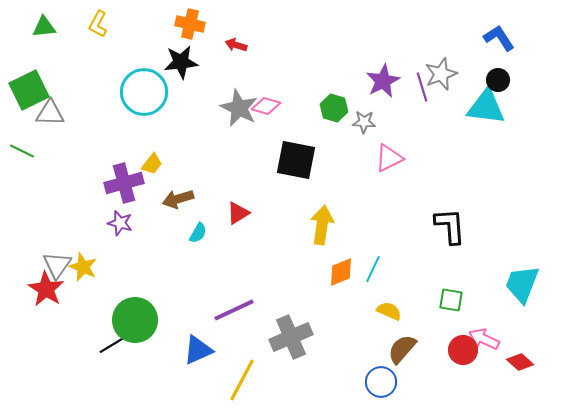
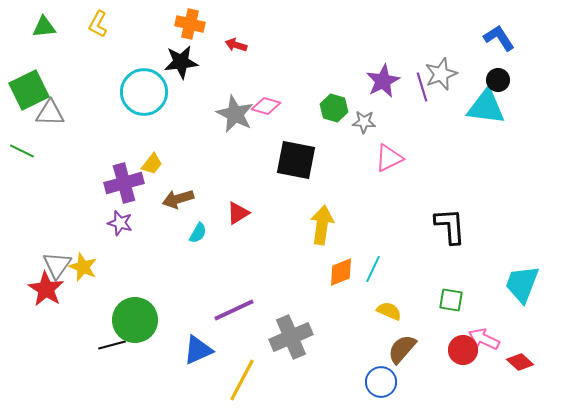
gray star at (239, 108): moved 4 px left, 6 px down
black line at (112, 345): rotated 16 degrees clockwise
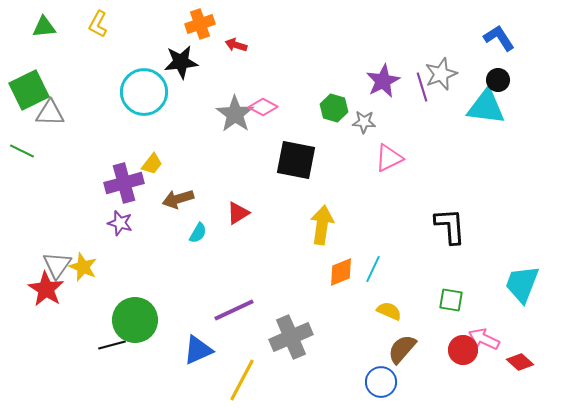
orange cross at (190, 24): moved 10 px right; rotated 32 degrees counterclockwise
pink diamond at (266, 106): moved 3 px left, 1 px down; rotated 12 degrees clockwise
gray star at (235, 114): rotated 9 degrees clockwise
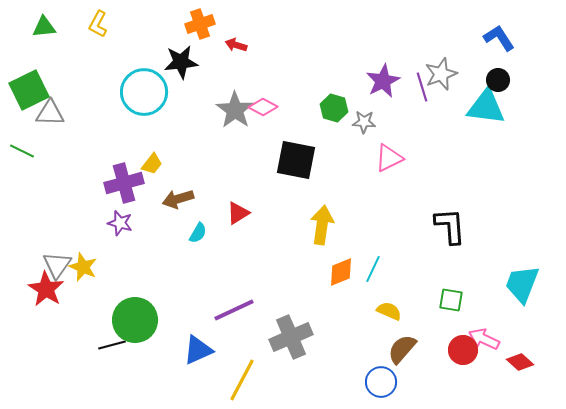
gray star at (235, 114): moved 4 px up
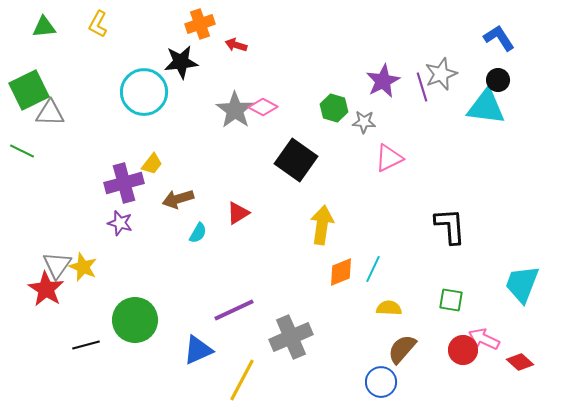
black square at (296, 160): rotated 24 degrees clockwise
yellow semicircle at (389, 311): moved 3 px up; rotated 20 degrees counterclockwise
black line at (112, 345): moved 26 px left
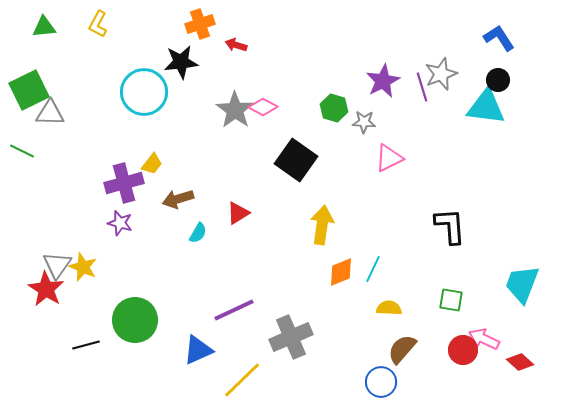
yellow line at (242, 380): rotated 18 degrees clockwise
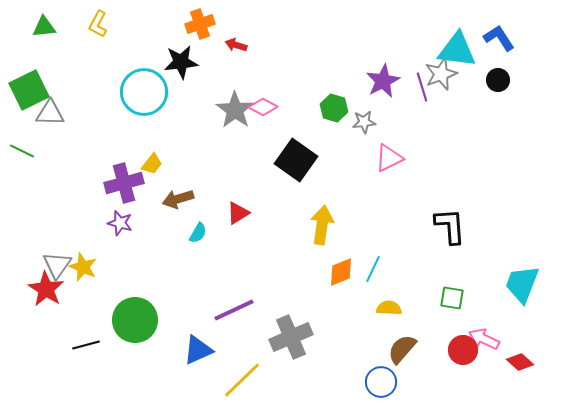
cyan triangle at (486, 107): moved 29 px left, 57 px up
gray star at (364, 122): rotated 10 degrees counterclockwise
green square at (451, 300): moved 1 px right, 2 px up
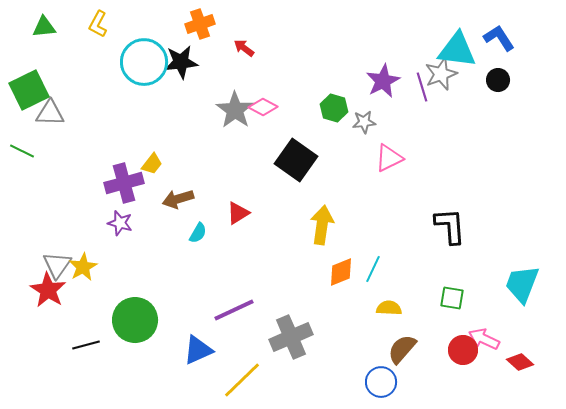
red arrow at (236, 45): moved 8 px right, 3 px down; rotated 20 degrees clockwise
cyan circle at (144, 92): moved 30 px up
yellow star at (83, 267): rotated 20 degrees clockwise
red star at (46, 289): moved 2 px right, 1 px down
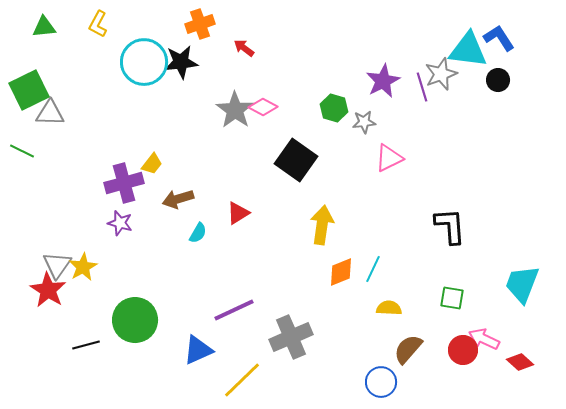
cyan triangle at (457, 50): moved 11 px right
brown semicircle at (402, 349): moved 6 px right
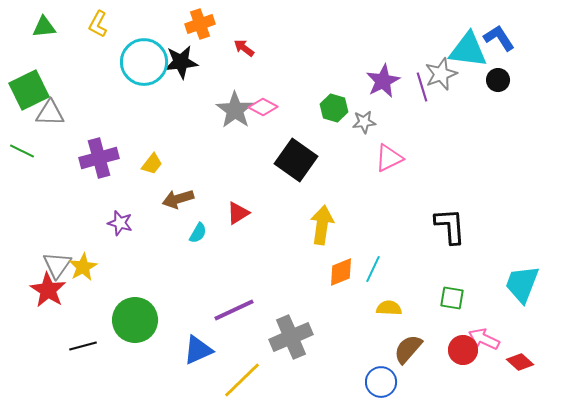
purple cross at (124, 183): moved 25 px left, 25 px up
black line at (86, 345): moved 3 px left, 1 px down
